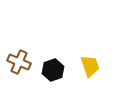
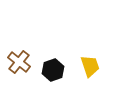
brown cross: rotated 15 degrees clockwise
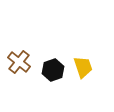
yellow trapezoid: moved 7 px left, 1 px down
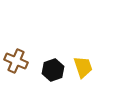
brown cross: moved 3 px left, 1 px up; rotated 15 degrees counterclockwise
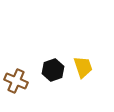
brown cross: moved 20 px down
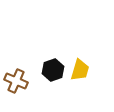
yellow trapezoid: moved 3 px left, 3 px down; rotated 35 degrees clockwise
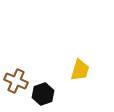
black hexagon: moved 10 px left, 24 px down
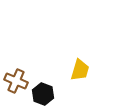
black hexagon: rotated 20 degrees counterclockwise
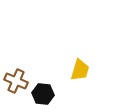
black hexagon: rotated 15 degrees counterclockwise
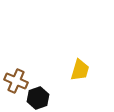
black hexagon: moved 5 px left, 4 px down; rotated 25 degrees counterclockwise
